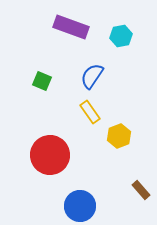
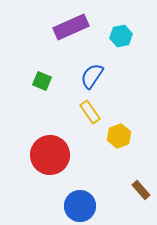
purple rectangle: rotated 44 degrees counterclockwise
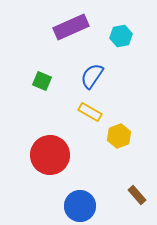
yellow rectangle: rotated 25 degrees counterclockwise
brown rectangle: moved 4 px left, 5 px down
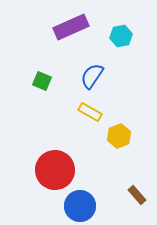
red circle: moved 5 px right, 15 px down
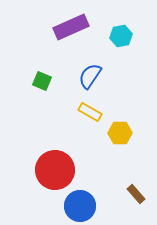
blue semicircle: moved 2 px left
yellow hexagon: moved 1 px right, 3 px up; rotated 20 degrees clockwise
brown rectangle: moved 1 px left, 1 px up
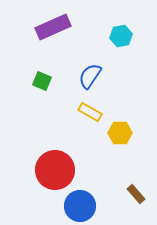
purple rectangle: moved 18 px left
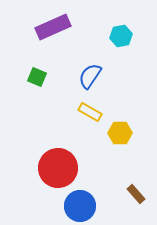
green square: moved 5 px left, 4 px up
red circle: moved 3 px right, 2 px up
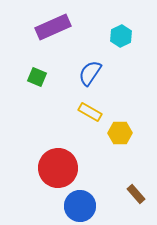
cyan hexagon: rotated 15 degrees counterclockwise
blue semicircle: moved 3 px up
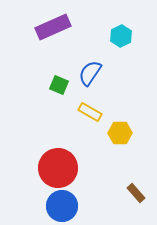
green square: moved 22 px right, 8 px down
brown rectangle: moved 1 px up
blue circle: moved 18 px left
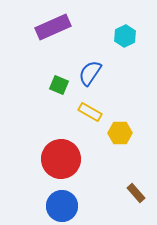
cyan hexagon: moved 4 px right
red circle: moved 3 px right, 9 px up
